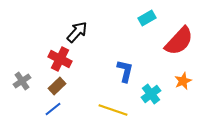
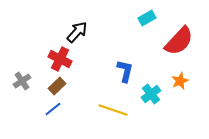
orange star: moved 3 px left
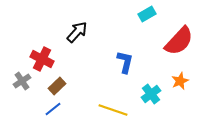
cyan rectangle: moved 4 px up
red cross: moved 18 px left
blue L-shape: moved 9 px up
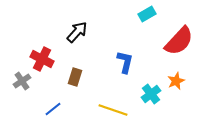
orange star: moved 4 px left
brown rectangle: moved 18 px right, 9 px up; rotated 30 degrees counterclockwise
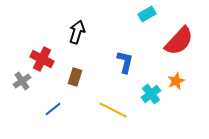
black arrow: rotated 25 degrees counterclockwise
yellow line: rotated 8 degrees clockwise
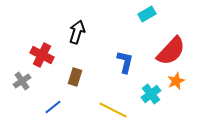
red semicircle: moved 8 px left, 10 px down
red cross: moved 4 px up
blue line: moved 2 px up
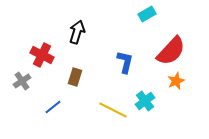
cyan cross: moved 6 px left, 7 px down
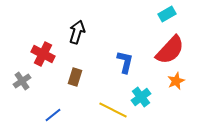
cyan rectangle: moved 20 px right
red semicircle: moved 1 px left, 1 px up
red cross: moved 1 px right, 1 px up
cyan cross: moved 4 px left, 4 px up
blue line: moved 8 px down
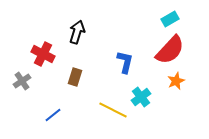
cyan rectangle: moved 3 px right, 5 px down
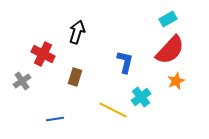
cyan rectangle: moved 2 px left
blue line: moved 2 px right, 4 px down; rotated 30 degrees clockwise
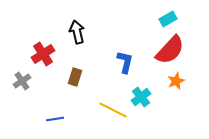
black arrow: rotated 30 degrees counterclockwise
red cross: rotated 30 degrees clockwise
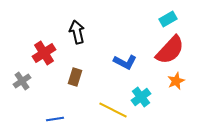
red cross: moved 1 px right, 1 px up
blue L-shape: rotated 105 degrees clockwise
